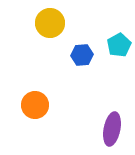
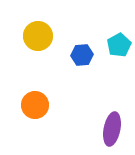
yellow circle: moved 12 px left, 13 px down
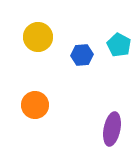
yellow circle: moved 1 px down
cyan pentagon: rotated 15 degrees counterclockwise
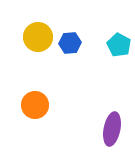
blue hexagon: moved 12 px left, 12 px up
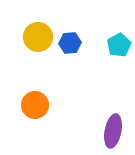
cyan pentagon: rotated 15 degrees clockwise
purple ellipse: moved 1 px right, 2 px down
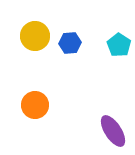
yellow circle: moved 3 px left, 1 px up
cyan pentagon: rotated 10 degrees counterclockwise
purple ellipse: rotated 44 degrees counterclockwise
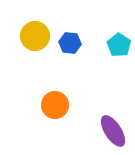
blue hexagon: rotated 10 degrees clockwise
orange circle: moved 20 px right
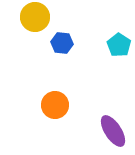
yellow circle: moved 19 px up
blue hexagon: moved 8 px left
